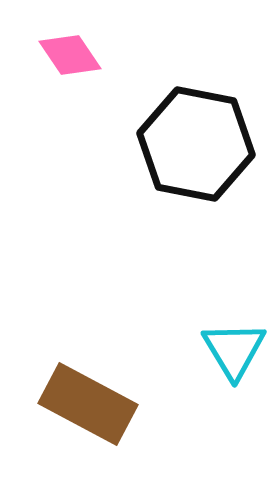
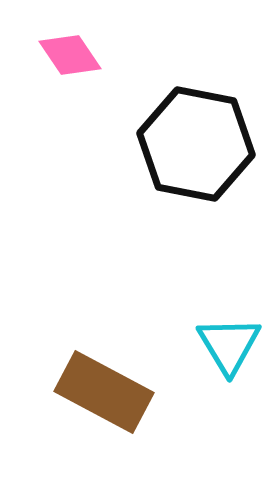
cyan triangle: moved 5 px left, 5 px up
brown rectangle: moved 16 px right, 12 px up
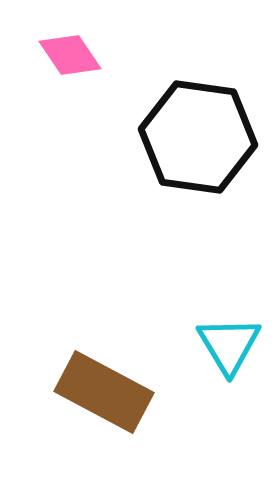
black hexagon: moved 2 px right, 7 px up; rotated 3 degrees counterclockwise
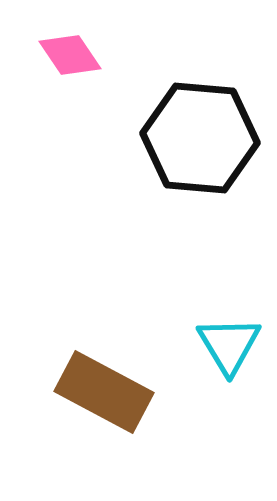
black hexagon: moved 2 px right, 1 px down; rotated 3 degrees counterclockwise
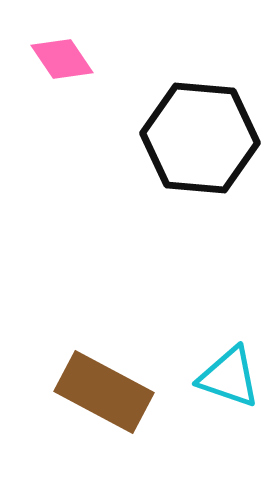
pink diamond: moved 8 px left, 4 px down
cyan triangle: moved 32 px down; rotated 40 degrees counterclockwise
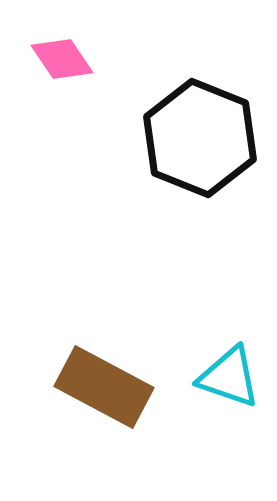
black hexagon: rotated 17 degrees clockwise
brown rectangle: moved 5 px up
